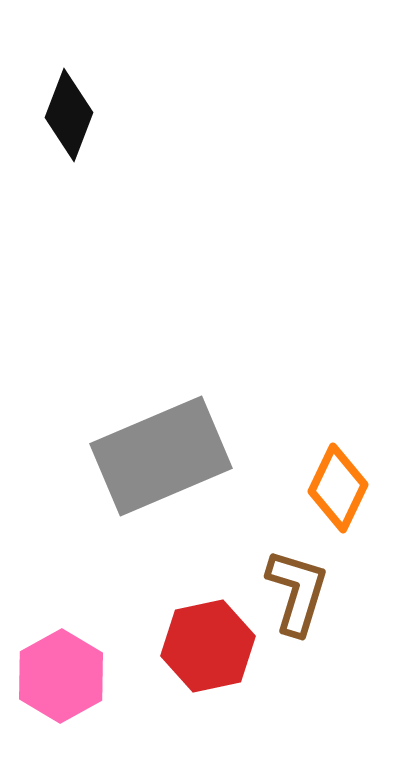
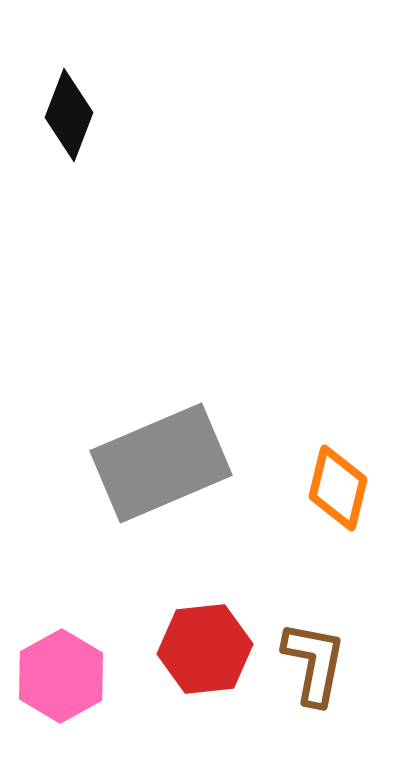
gray rectangle: moved 7 px down
orange diamond: rotated 12 degrees counterclockwise
brown L-shape: moved 17 px right, 71 px down; rotated 6 degrees counterclockwise
red hexagon: moved 3 px left, 3 px down; rotated 6 degrees clockwise
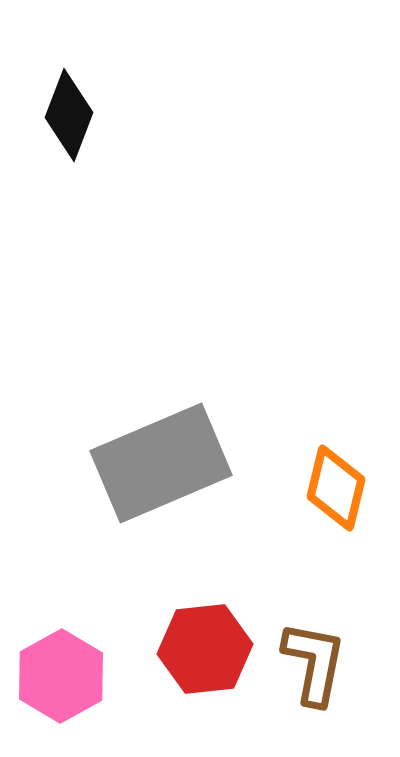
orange diamond: moved 2 px left
